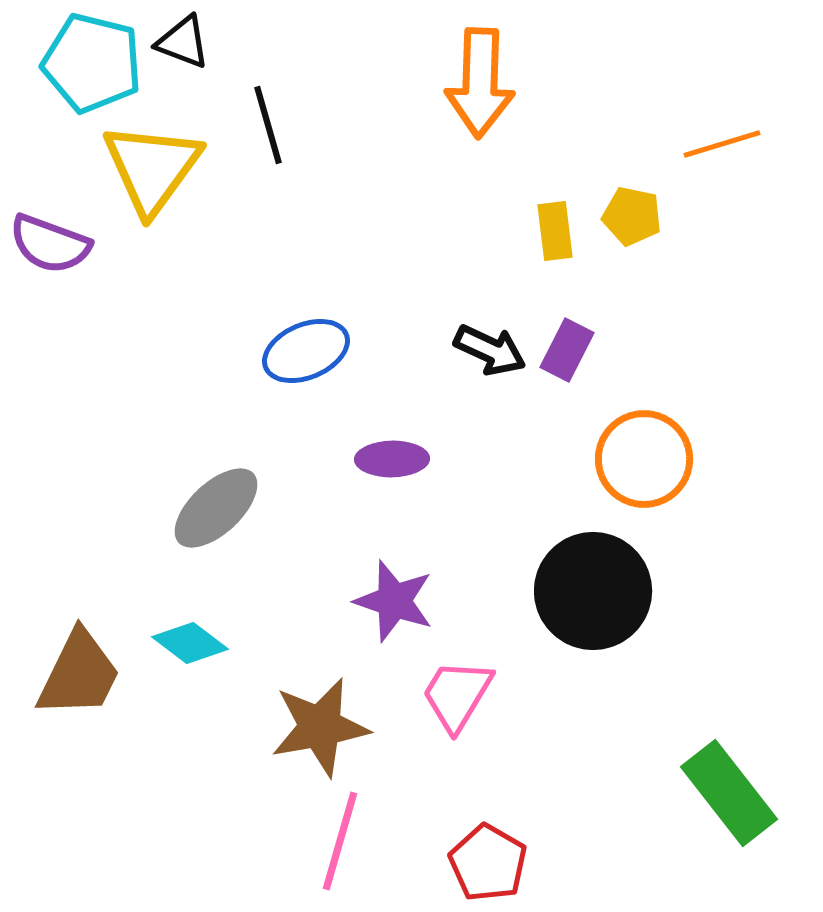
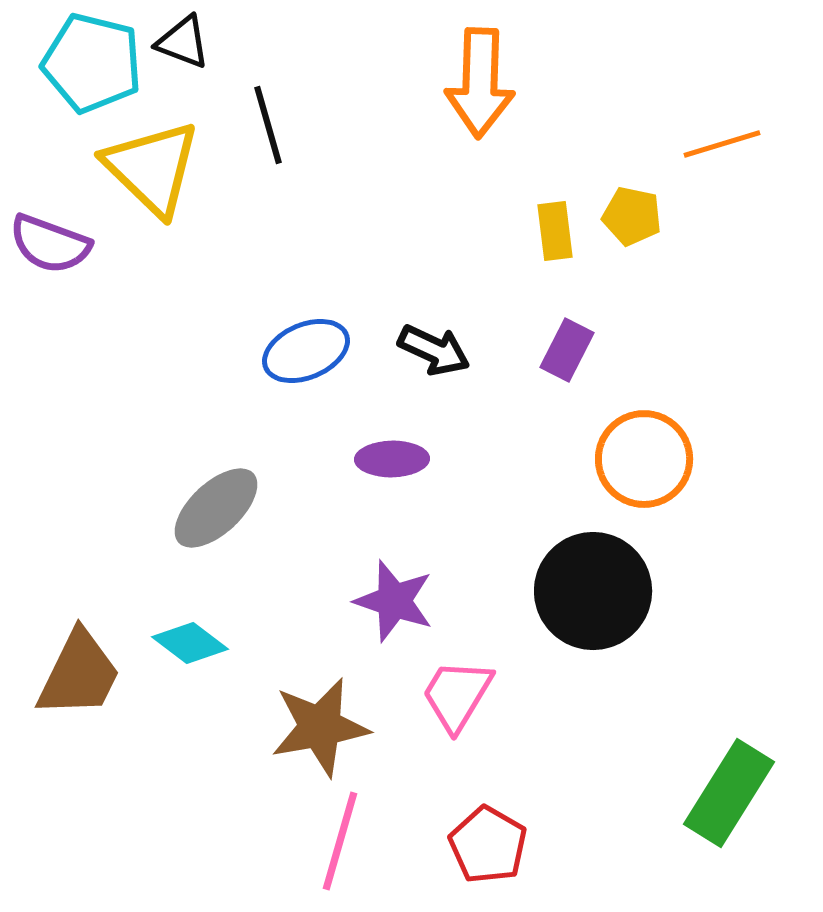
yellow triangle: rotated 22 degrees counterclockwise
black arrow: moved 56 px left
green rectangle: rotated 70 degrees clockwise
red pentagon: moved 18 px up
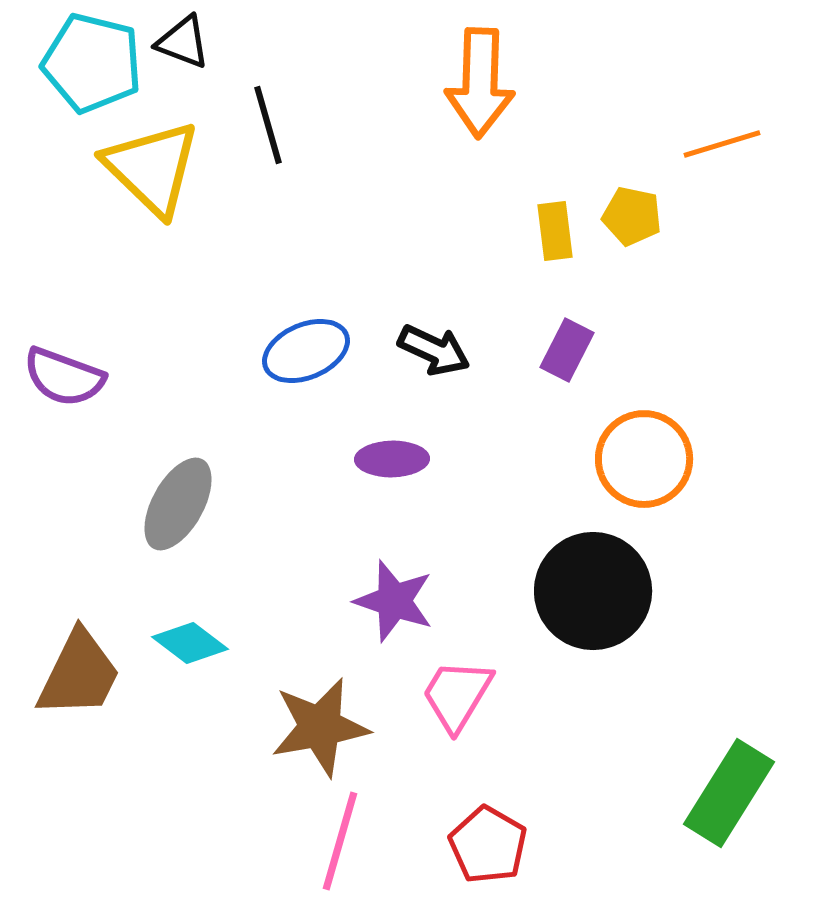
purple semicircle: moved 14 px right, 133 px down
gray ellipse: moved 38 px left, 4 px up; rotated 18 degrees counterclockwise
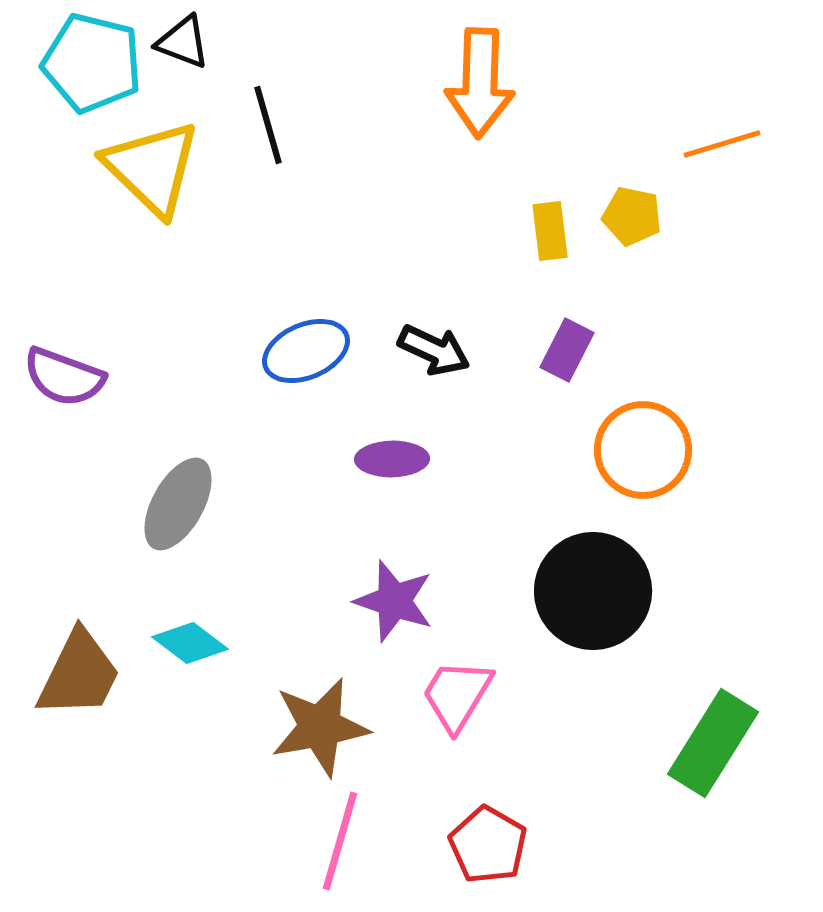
yellow rectangle: moved 5 px left
orange circle: moved 1 px left, 9 px up
green rectangle: moved 16 px left, 50 px up
